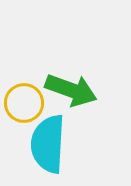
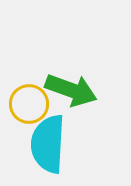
yellow circle: moved 5 px right, 1 px down
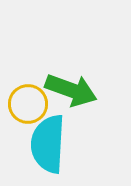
yellow circle: moved 1 px left
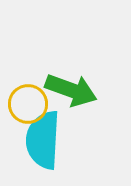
cyan semicircle: moved 5 px left, 4 px up
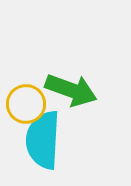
yellow circle: moved 2 px left
